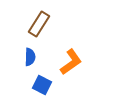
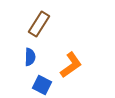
orange L-shape: moved 3 px down
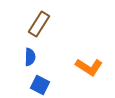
orange L-shape: moved 18 px right, 2 px down; rotated 68 degrees clockwise
blue square: moved 2 px left
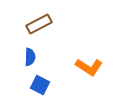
brown rectangle: rotated 30 degrees clockwise
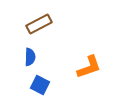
orange L-shape: rotated 52 degrees counterclockwise
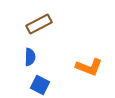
orange L-shape: rotated 40 degrees clockwise
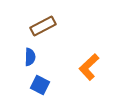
brown rectangle: moved 4 px right, 2 px down
orange L-shape: rotated 116 degrees clockwise
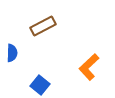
blue semicircle: moved 18 px left, 4 px up
blue square: rotated 12 degrees clockwise
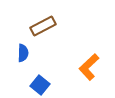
blue semicircle: moved 11 px right
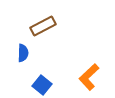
orange L-shape: moved 10 px down
blue square: moved 2 px right
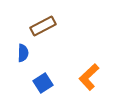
blue square: moved 1 px right, 2 px up; rotated 18 degrees clockwise
